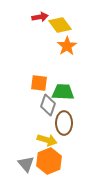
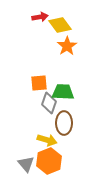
orange square: rotated 12 degrees counterclockwise
gray diamond: moved 1 px right, 2 px up
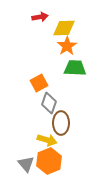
yellow diamond: moved 4 px right, 3 px down; rotated 55 degrees counterclockwise
orange square: rotated 24 degrees counterclockwise
green trapezoid: moved 12 px right, 24 px up
brown ellipse: moved 3 px left
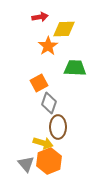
yellow diamond: moved 1 px down
orange star: moved 19 px left
brown ellipse: moved 3 px left, 4 px down
yellow arrow: moved 4 px left, 3 px down
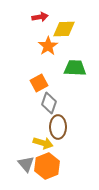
orange hexagon: moved 2 px left, 5 px down
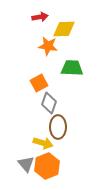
orange star: rotated 30 degrees counterclockwise
green trapezoid: moved 3 px left
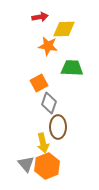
yellow arrow: rotated 60 degrees clockwise
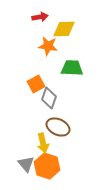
orange square: moved 3 px left, 1 px down
gray diamond: moved 5 px up
brown ellipse: rotated 65 degrees counterclockwise
orange hexagon: rotated 20 degrees counterclockwise
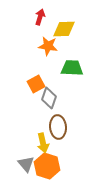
red arrow: rotated 63 degrees counterclockwise
brown ellipse: rotated 60 degrees clockwise
